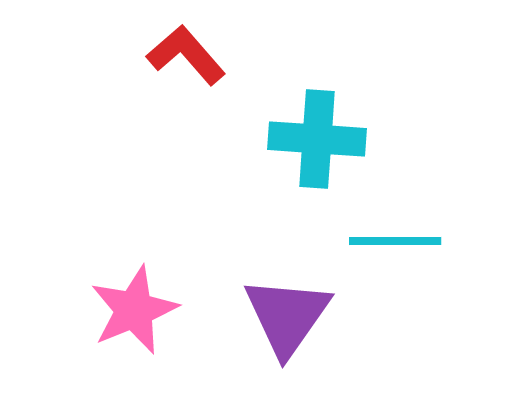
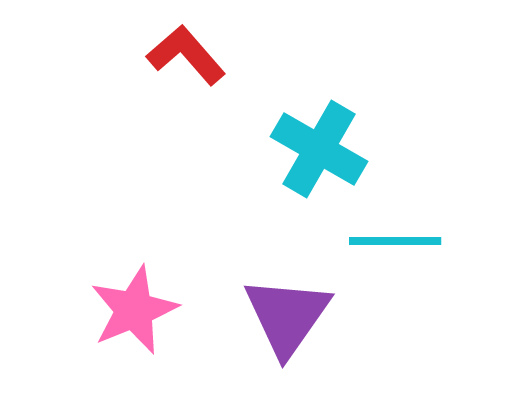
cyan cross: moved 2 px right, 10 px down; rotated 26 degrees clockwise
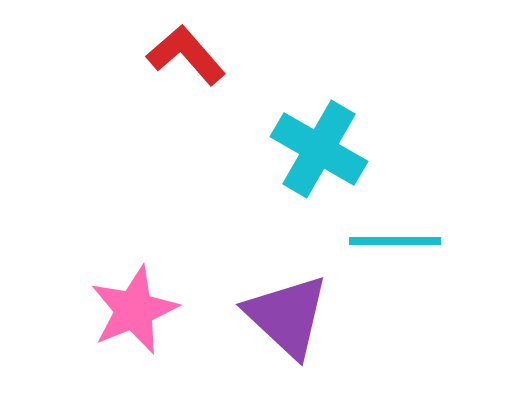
purple triangle: rotated 22 degrees counterclockwise
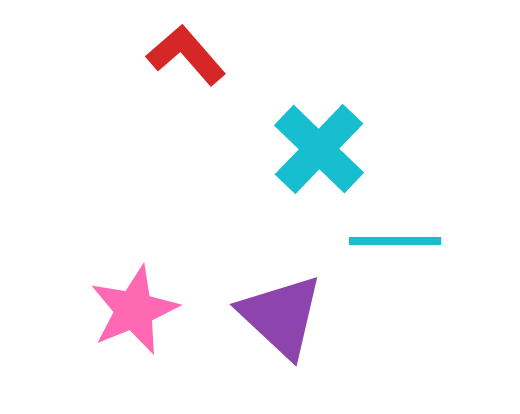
cyan cross: rotated 14 degrees clockwise
purple triangle: moved 6 px left
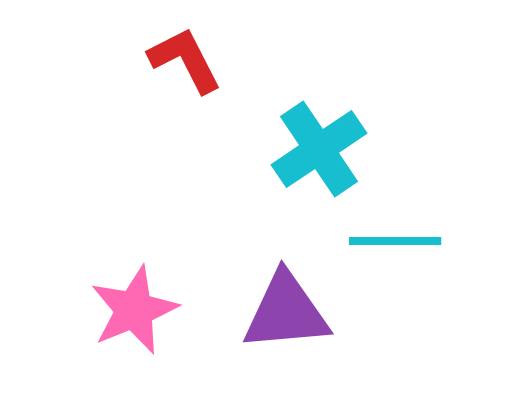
red L-shape: moved 1 px left, 5 px down; rotated 14 degrees clockwise
cyan cross: rotated 12 degrees clockwise
purple triangle: moved 5 px right, 4 px up; rotated 48 degrees counterclockwise
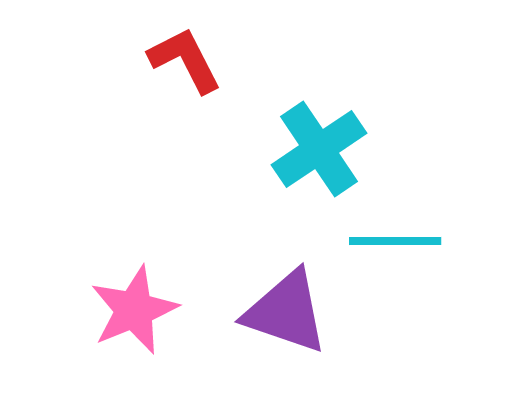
purple triangle: rotated 24 degrees clockwise
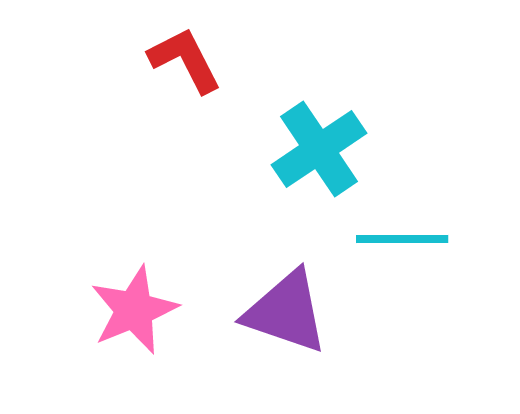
cyan line: moved 7 px right, 2 px up
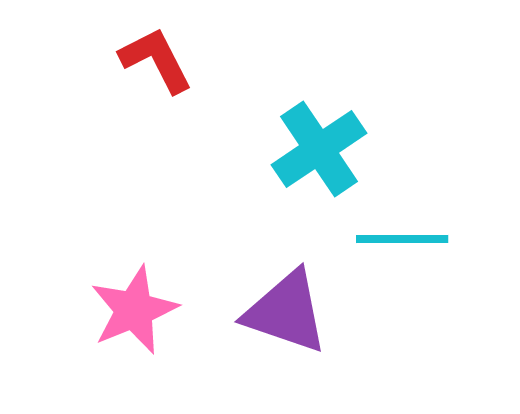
red L-shape: moved 29 px left
